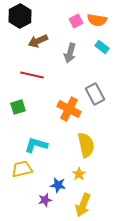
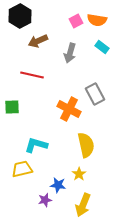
green square: moved 6 px left; rotated 14 degrees clockwise
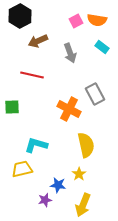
gray arrow: rotated 36 degrees counterclockwise
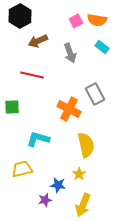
cyan L-shape: moved 2 px right, 6 px up
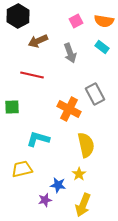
black hexagon: moved 2 px left
orange semicircle: moved 7 px right, 1 px down
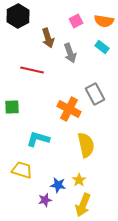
brown arrow: moved 10 px right, 3 px up; rotated 84 degrees counterclockwise
red line: moved 5 px up
yellow trapezoid: moved 1 px down; rotated 30 degrees clockwise
yellow star: moved 6 px down
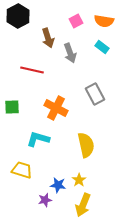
orange cross: moved 13 px left, 1 px up
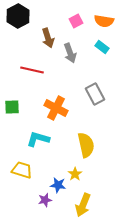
yellow star: moved 4 px left, 6 px up
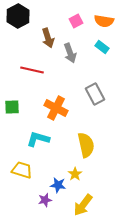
yellow arrow: rotated 15 degrees clockwise
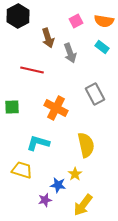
cyan L-shape: moved 4 px down
